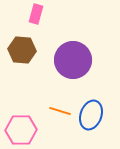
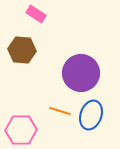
pink rectangle: rotated 72 degrees counterclockwise
purple circle: moved 8 px right, 13 px down
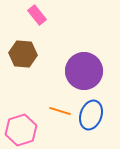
pink rectangle: moved 1 px right, 1 px down; rotated 18 degrees clockwise
brown hexagon: moved 1 px right, 4 px down
purple circle: moved 3 px right, 2 px up
pink hexagon: rotated 16 degrees counterclockwise
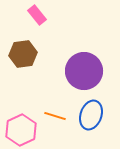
brown hexagon: rotated 12 degrees counterclockwise
orange line: moved 5 px left, 5 px down
pink hexagon: rotated 8 degrees counterclockwise
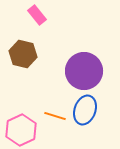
brown hexagon: rotated 20 degrees clockwise
blue ellipse: moved 6 px left, 5 px up
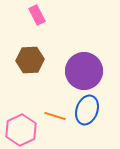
pink rectangle: rotated 12 degrees clockwise
brown hexagon: moved 7 px right, 6 px down; rotated 16 degrees counterclockwise
blue ellipse: moved 2 px right
